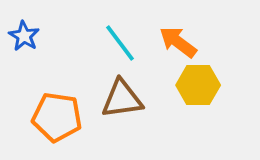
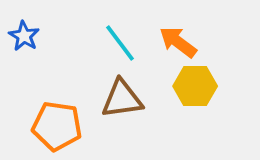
yellow hexagon: moved 3 px left, 1 px down
orange pentagon: moved 9 px down
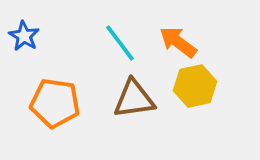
yellow hexagon: rotated 12 degrees counterclockwise
brown triangle: moved 12 px right
orange pentagon: moved 2 px left, 23 px up
